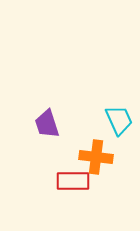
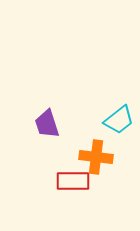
cyan trapezoid: rotated 76 degrees clockwise
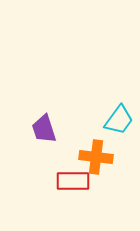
cyan trapezoid: rotated 16 degrees counterclockwise
purple trapezoid: moved 3 px left, 5 px down
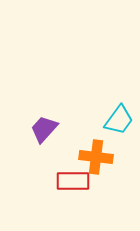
purple trapezoid: rotated 60 degrees clockwise
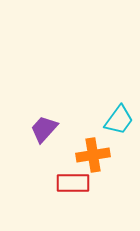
orange cross: moved 3 px left, 2 px up; rotated 16 degrees counterclockwise
red rectangle: moved 2 px down
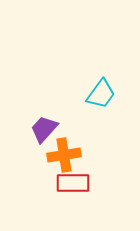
cyan trapezoid: moved 18 px left, 26 px up
orange cross: moved 29 px left
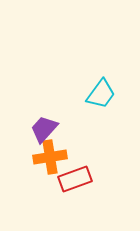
orange cross: moved 14 px left, 2 px down
red rectangle: moved 2 px right, 4 px up; rotated 20 degrees counterclockwise
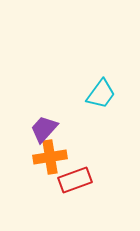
red rectangle: moved 1 px down
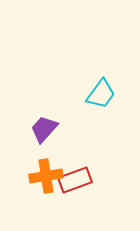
orange cross: moved 4 px left, 19 px down
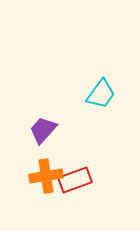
purple trapezoid: moved 1 px left, 1 px down
